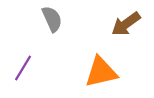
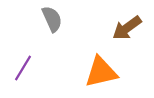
brown arrow: moved 1 px right, 4 px down
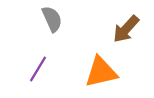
brown arrow: moved 1 px left, 1 px down; rotated 12 degrees counterclockwise
purple line: moved 15 px right, 1 px down
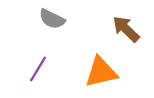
gray semicircle: rotated 140 degrees clockwise
brown arrow: rotated 92 degrees clockwise
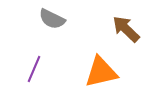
purple line: moved 4 px left; rotated 8 degrees counterclockwise
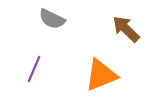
orange triangle: moved 3 px down; rotated 9 degrees counterclockwise
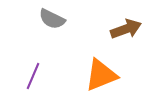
brown arrow: rotated 116 degrees clockwise
purple line: moved 1 px left, 7 px down
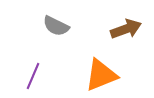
gray semicircle: moved 4 px right, 7 px down
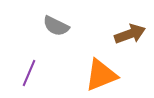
brown arrow: moved 4 px right, 5 px down
purple line: moved 4 px left, 3 px up
